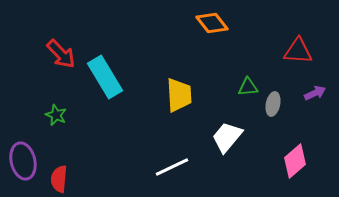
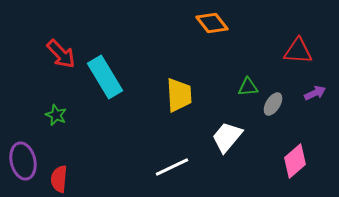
gray ellipse: rotated 20 degrees clockwise
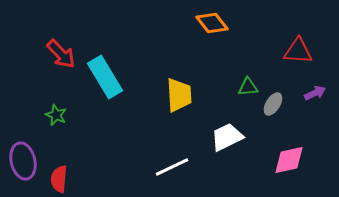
white trapezoid: rotated 24 degrees clockwise
pink diamond: moved 6 px left, 1 px up; rotated 28 degrees clockwise
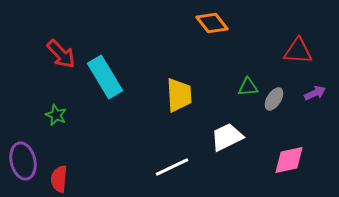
gray ellipse: moved 1 px right, 5 px up
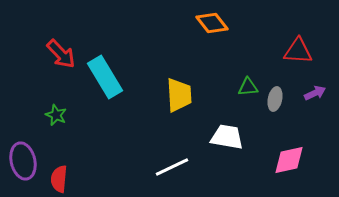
gray ellipse: moved 1 px right; rotated 20 degrees counterclockwise
white trapezoid: rotated 36 degrees clockwise
